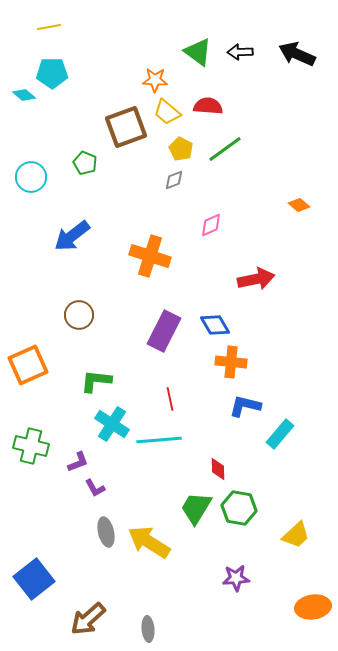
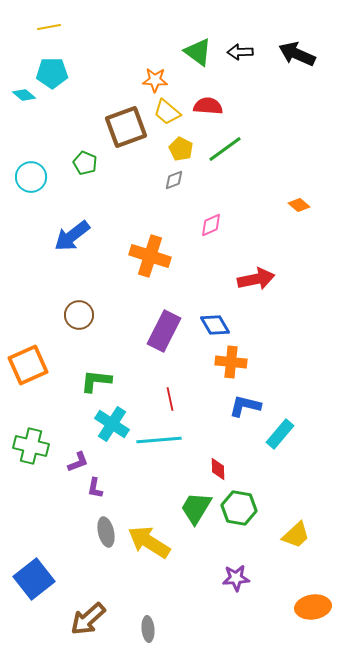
purple L-shape at (95, 488): rotated 40 degrees clockwise
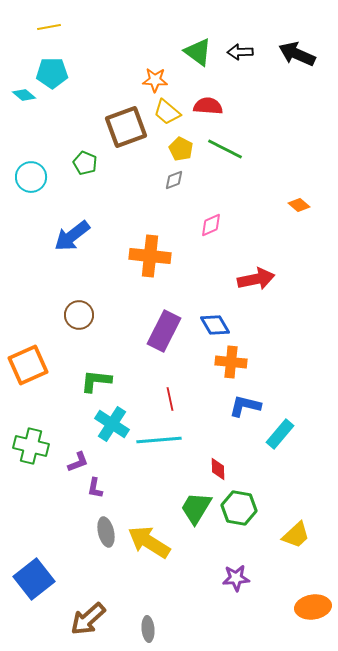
green line at (225, 149): rotated 63 degrees clockwise
orange cross at (150, 256): rotated 12 degrees counterclockwise
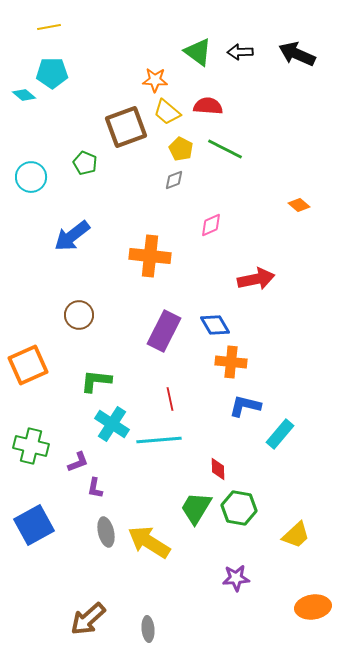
blue square at (34, 579): moved 54 px up; rotated 9 degrees clockwise
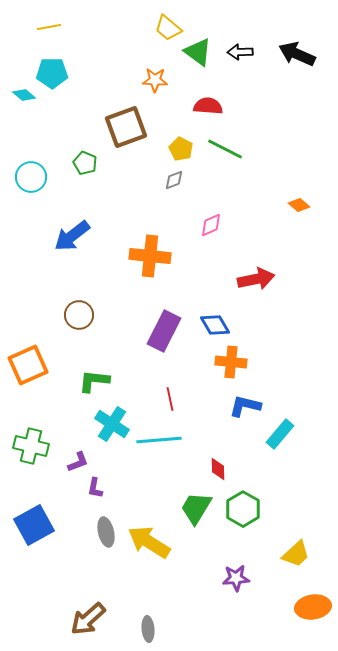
yellow trapezoid at (167, 112): moved 1 px right, 84 px up
green L-shape at (96, 381): moved 2 px left
green hexagon at (239, 508): moved 4 px right, 1 px down; rotated 20 degrees clockwise
yellow trapezoid at (296, 535): moved 19 px down
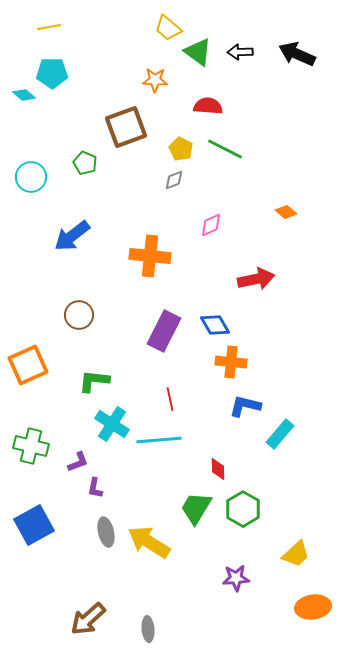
orange diamond at (299, 205): moved 13 px left, 7 px down
